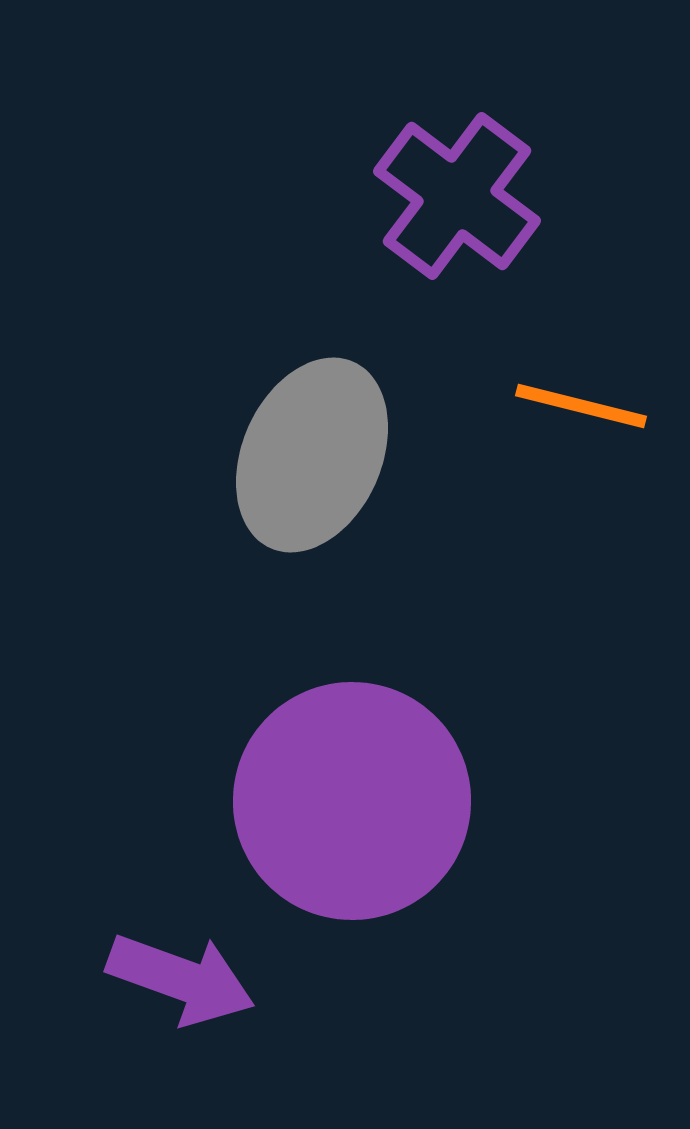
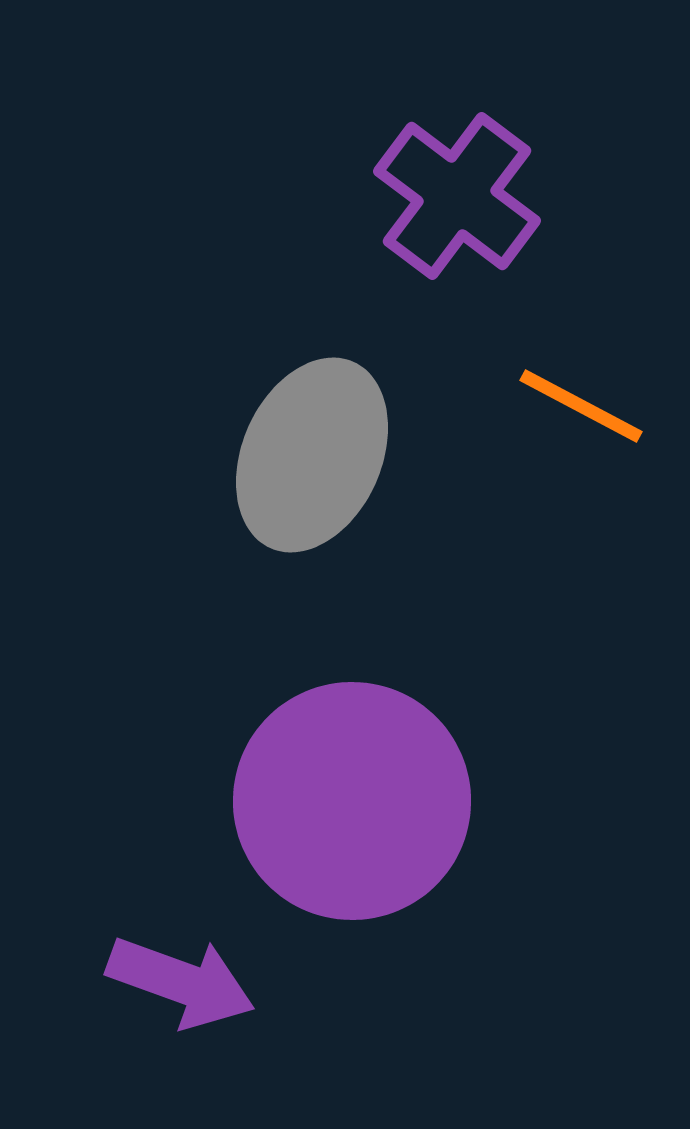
orange line: rotated 14 degrees clockwise
purple arrow: moved 3 px down
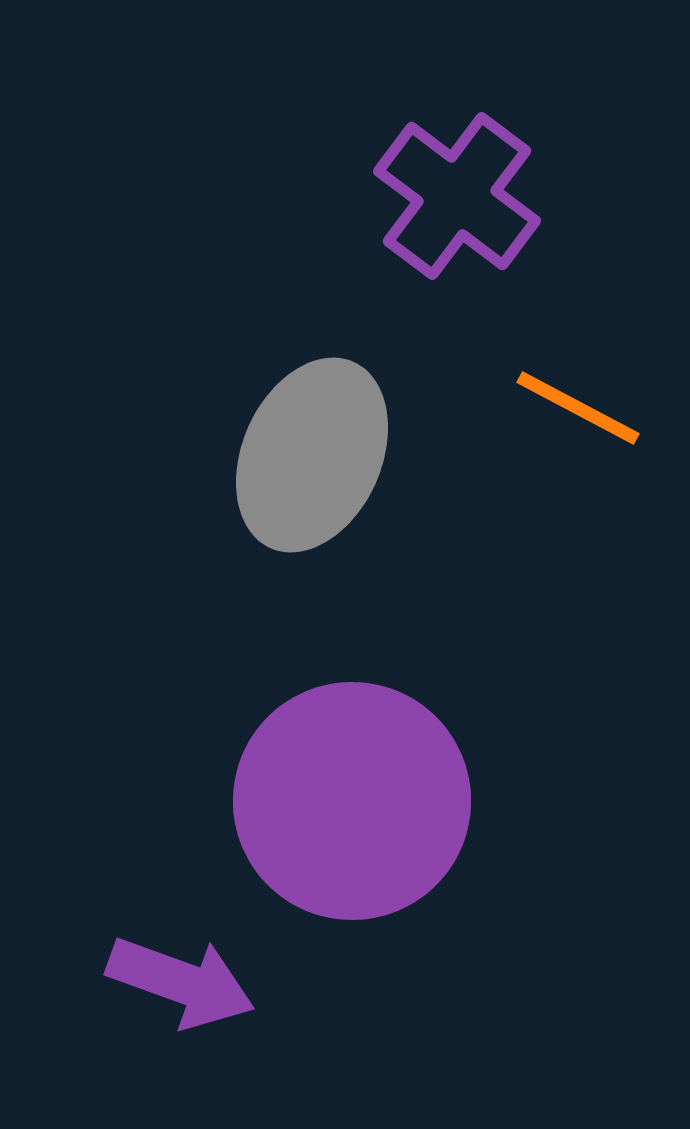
orange line: moved 3 px left, 2 px down
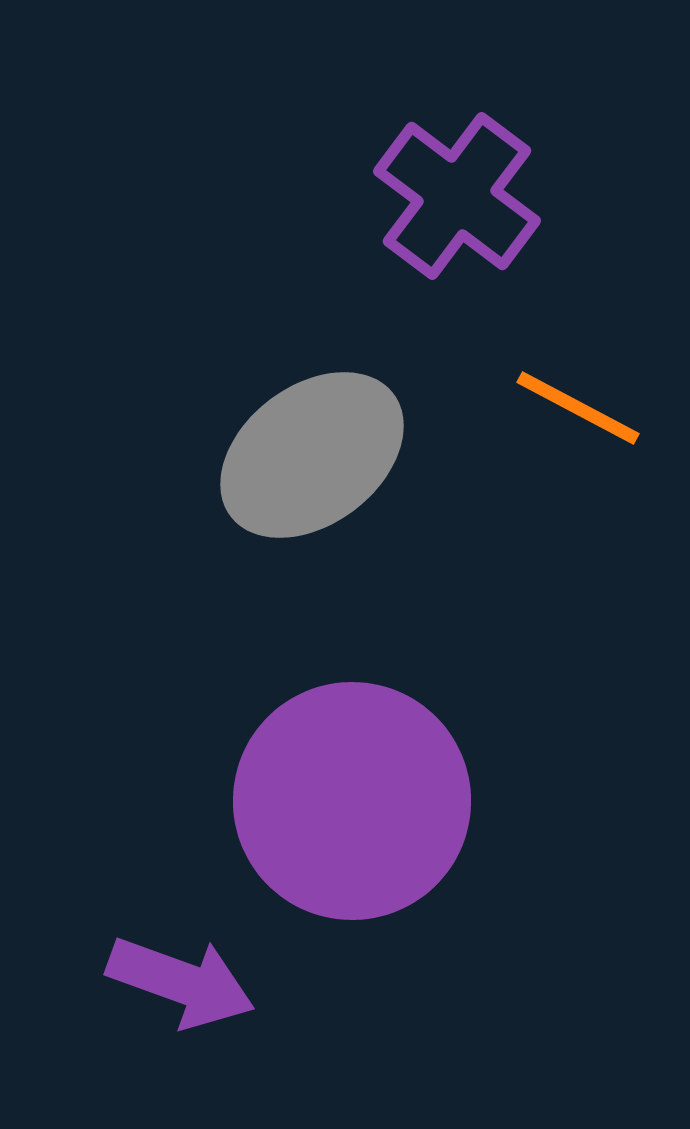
gray ellipse: rotated 29 degrees clockwise
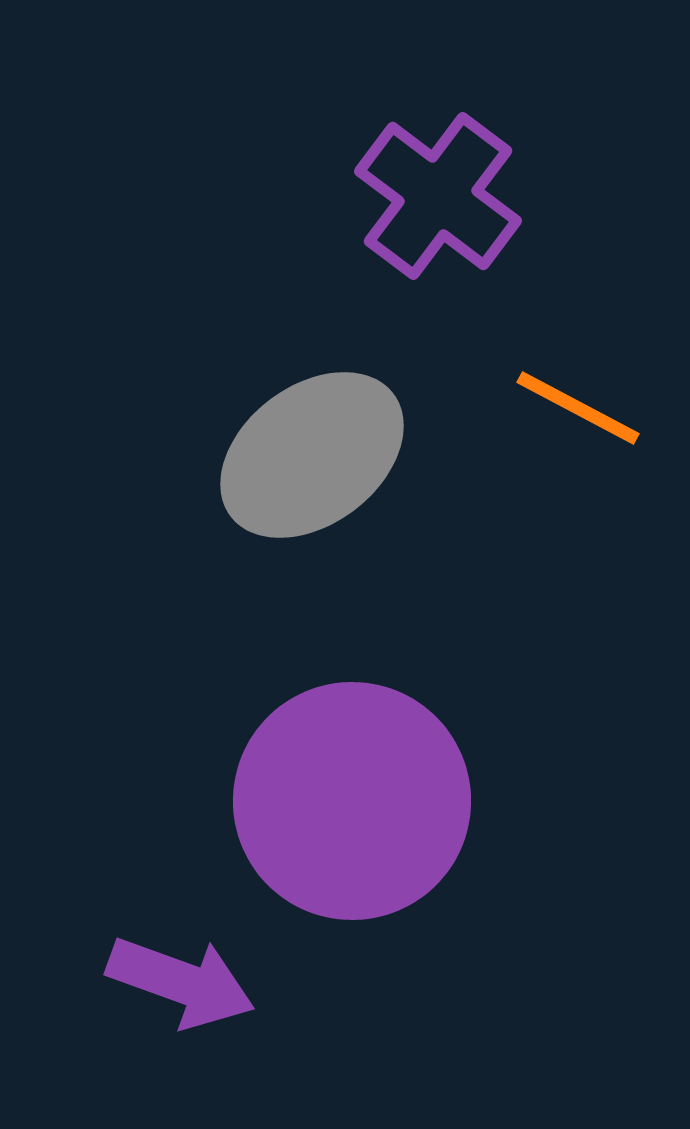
purple cross: moved 19 px left
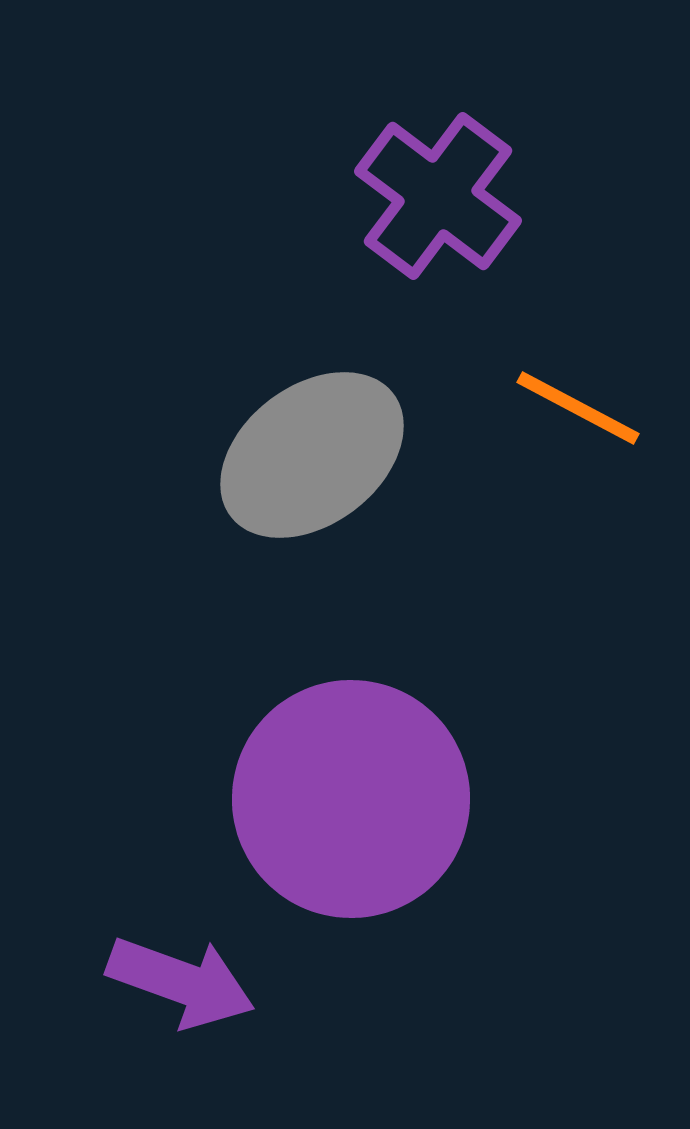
purple circle: moved 1 px left, 2 px up
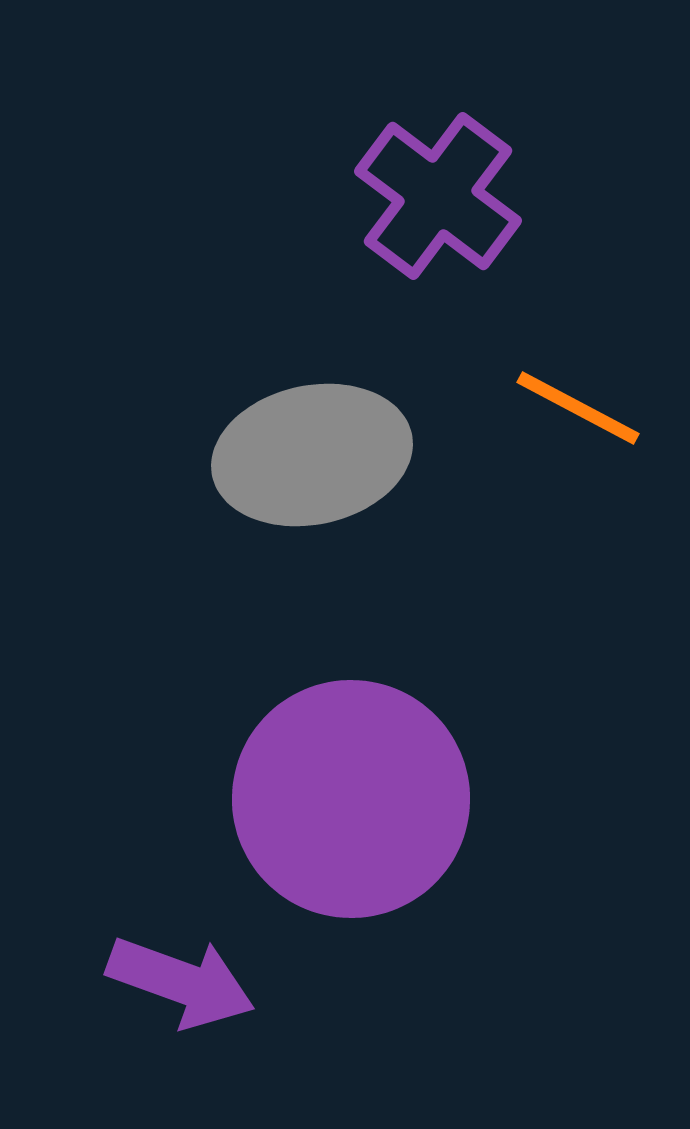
gray ellipse: rotated 25 degrees clockwise
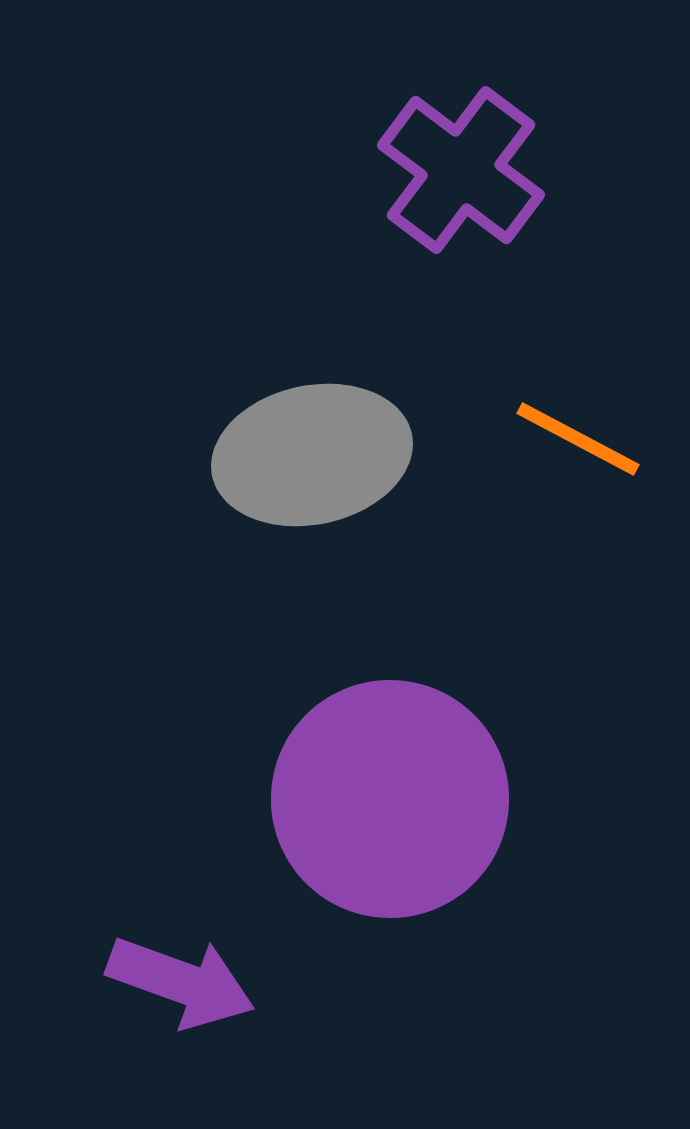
purple cross: moved 23 px right, 26 px up
orange line: moved 31 px down
purple circle: moved 39 px right
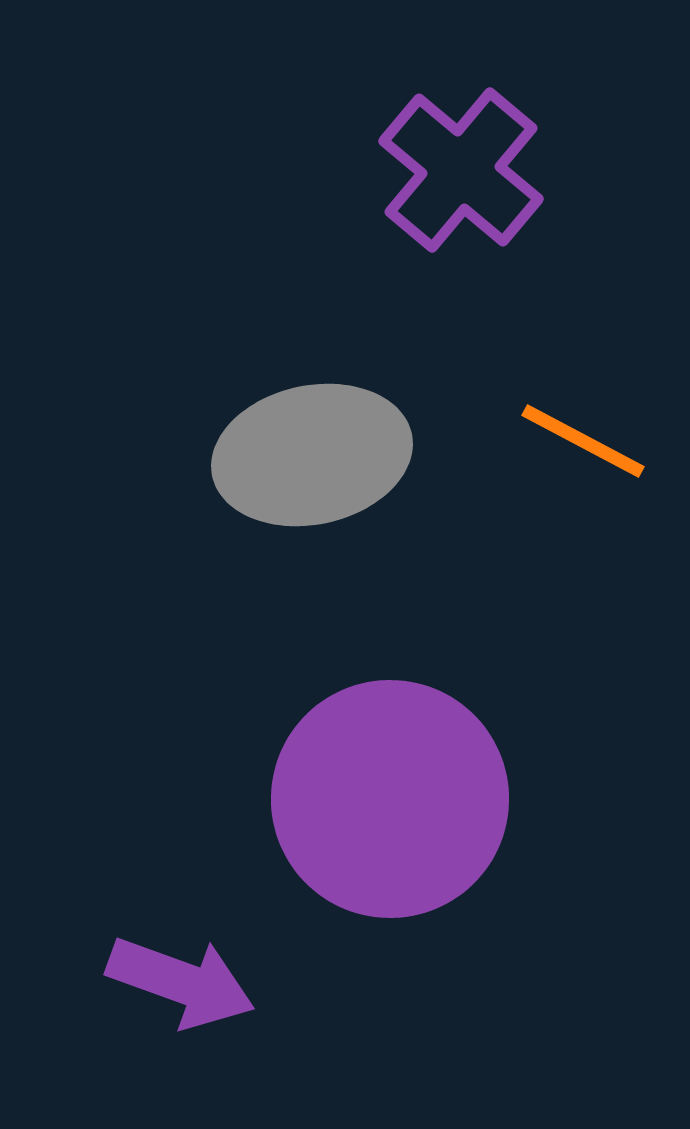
purple cross: rotated 3 degrees clockwise
orange line: moved 5 px right, 2 px down
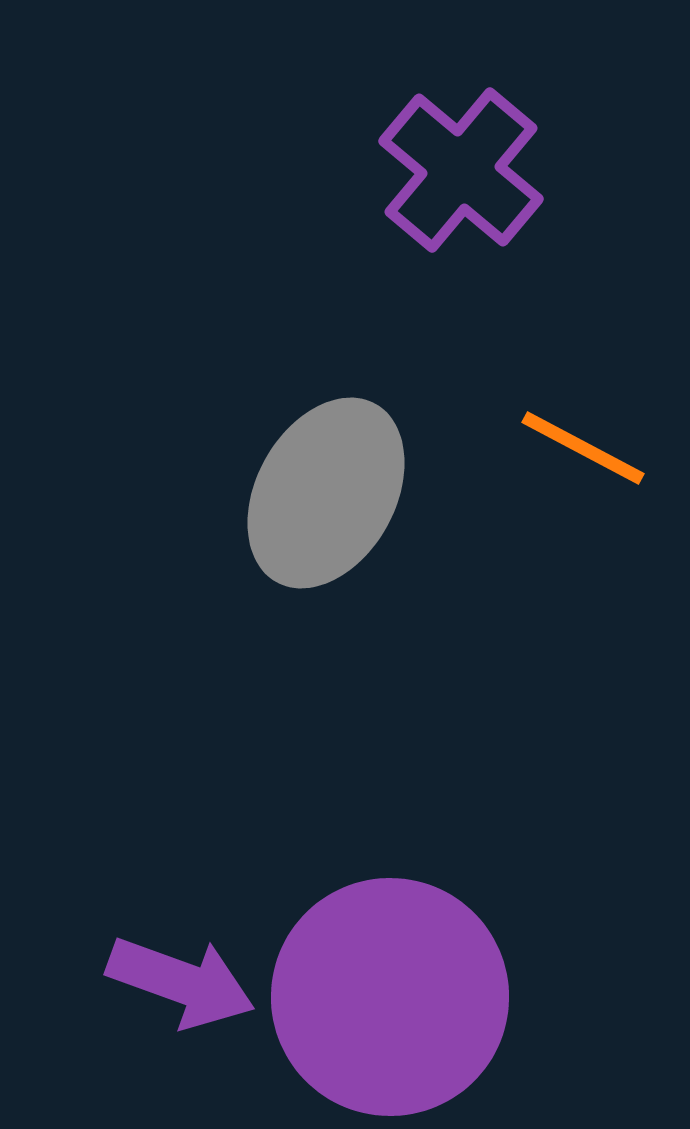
orange line: moved 7 px down
gray ellipse: moved 14 px right, 38 px down; rotated 49 degrees counterclockwise
purple circle: moved 198 px down
